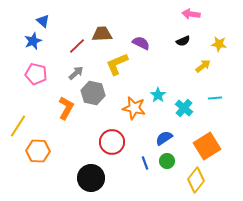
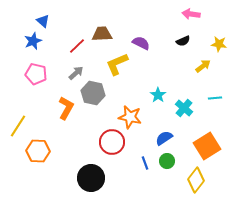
orange star: moved 4 px left, 9 px down
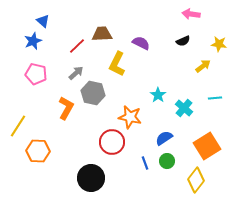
yellow L-shape: rotated 40 degrees counterclockwise
